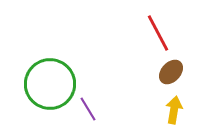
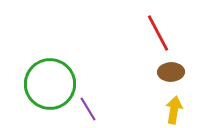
brown ellipse: rotated 45 degrees clockwise
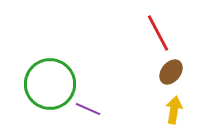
brown ellipse: rotated 50 degrees counterclockwise
purple line: rotated 35 degrees counterclockwise
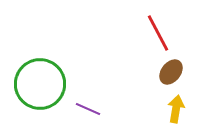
green circle: moved 10 px left
yellow arrow: moved 2 px right, 1 px up
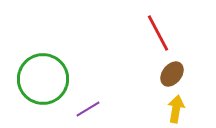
brown ellipse: moved 1 px right, 2 px down
green circle: moved 3 px right, 5 px up
purple line: rotated 55 degrees counterclockwise
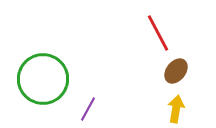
brown ellipse: moved 4 px right, 3 px up
purple line: rotated 30 degrees counterclockwise
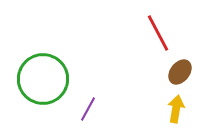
brown ellipse: moved 4 px right, 1 px down
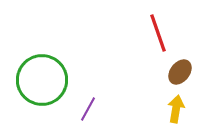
red line: rotated 9 degrees clockwise
green circle: moved 1 px left, 1 px down
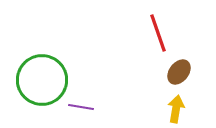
brown ellipse: moved 1 px left
purple line: moved 7 px left, 2 px up; rotated 70 degrees clockwise
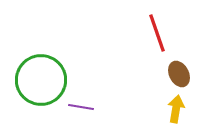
red line: moved 1 px left
brown ellipse: moved 2 px down; rotated 65 degrees counterclockwise
green circle: moved 1 px left
